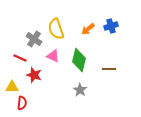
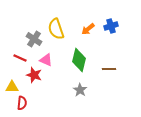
pink triangle: moved 7 px left, 4 px down
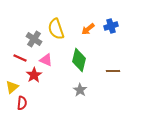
brown line: moved 4 px right, 2 px down
red star: rotated 21 degrees clockwise
yellow triangle: rotated 40 degrees counterclockwise
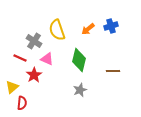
yellow semicircle: moved 1 px right, 1 px down
gray cross: moved 2 px down
pink triangle: moved 1 px right, 1 px up
gray star: rotated 16 degrees clockwise
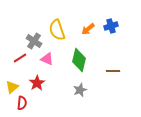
red line: rotated 56 degrees counterclockwise
red star: moved 3 px right, 8 px down
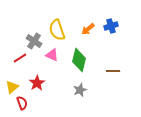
pink triangle: moved 5 px right, 4 px up
red semicircle: rotated 24 degrees counterclockwise
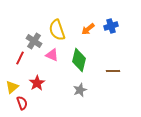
red line: rotated 32 degrees counterclockwise
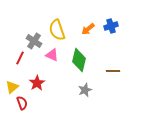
gray star: moved 5 px right
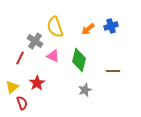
yellow semicircle: moved 2 px left, 3 px up
gray cross: moved 1 px right
pink triangle: moved 1 px right, 1 px down
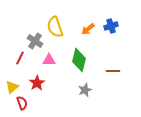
pink triangle: moved 4 px left, 4 px down; rotated 24 degrees counterclockwise
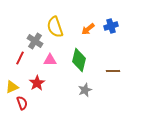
pink triangle: moved 1 px right
yellow triangle: rotated 16 degrees clockwise
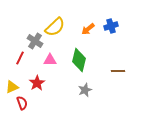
yellow semicircle: rotated 115 degrees counterclockwise
brown line: moved 5 px right
